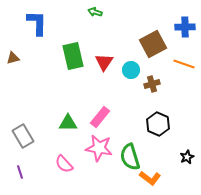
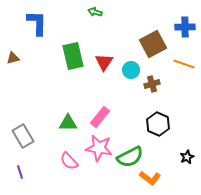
green semicircle: rotated 100 degrees counterclockwise
pink semicircle: moved 5 px right, 3 px up
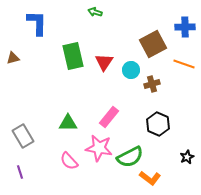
pink rectangle: moved 9 px right
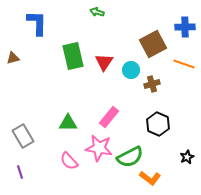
green arrow: moved 2 px right
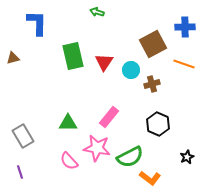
pink star: moved 2 px left
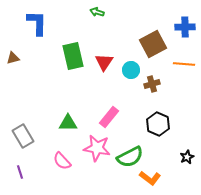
orange line: rotated 15 degrees counterclockwise
pink semicircle: moved 7 px left
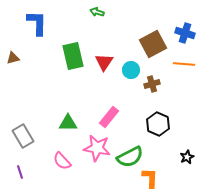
blue cross: moved 6 px down; rotated 18 degrees clockwise
orange L-shape: rotated 125 degrees counterclockwise
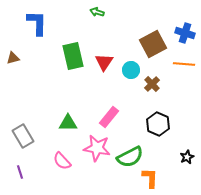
brown cross: rotated 28 degrees counterclockwise
